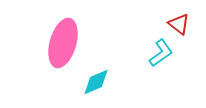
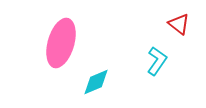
pink ellipse: moved 2 px left
cyan L-shape: moved 4 px left, 8 px down; rotated 20 degrees counterclockwise
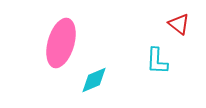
cyan L-shape: rotated 148 degrees clockwise
cyan diamond: moved 2 px left, 2 px up
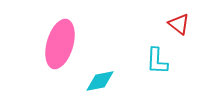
pink ellipse: moved 1 px left, 1 px down
cyan diamond: moved 6 px right, 1 px down; rotated 12 degrees clockwise
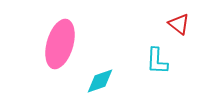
cyan diamond: rotated 8 degrees counterclockwise
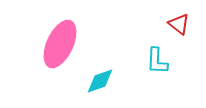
pink ellipse: rotated 9 degrees clockwise
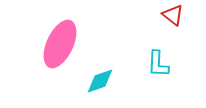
red triangle: moved 6 px left, 9 px up
cyan L-shape: moved 1 px right, 3 px down
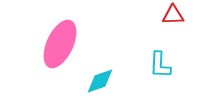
red triangle: rotated 40 degrees counterclockwise
cyan L-shape: moved 2 px right, 1 px down
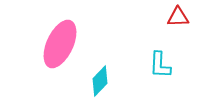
red triangle: moved 5 px right, 2 px down
cyan diamond: rotated 28 degrees counterclockwise
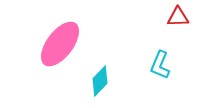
pink ellipse: rotated 12 degrees clockwise
cyan L-shape: rotated 20 degrees clockwise
